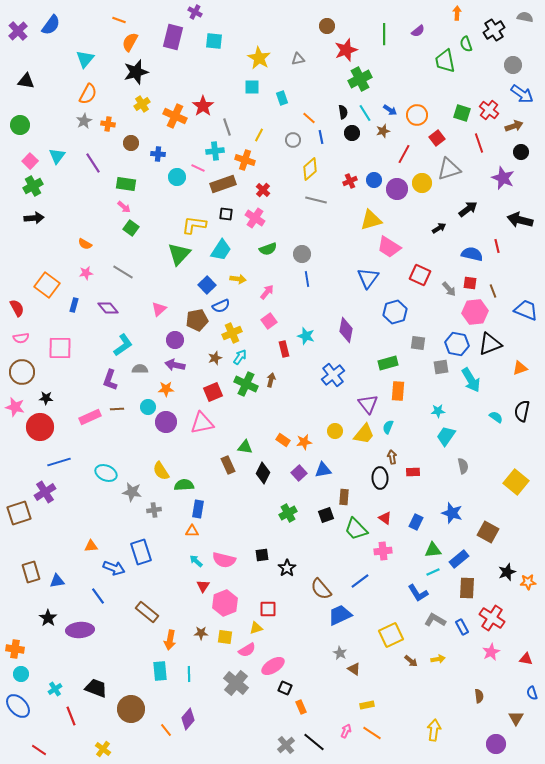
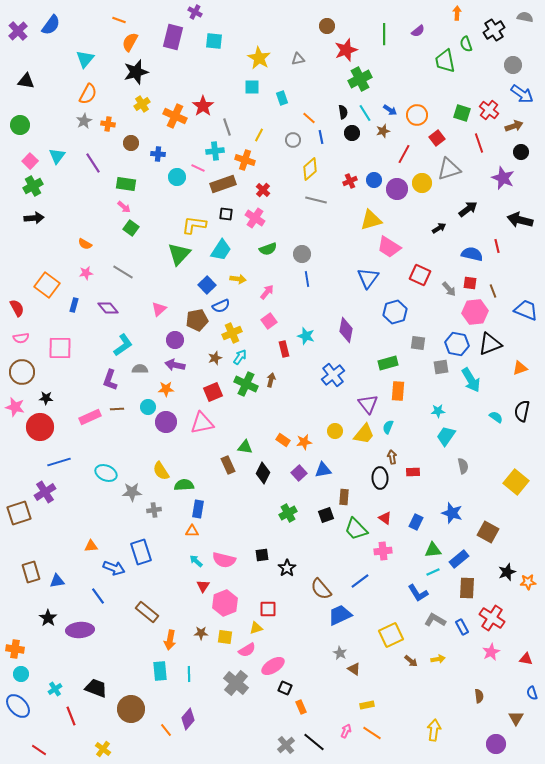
gray star at (132, 492): rotated 12 degrees counterclockwise
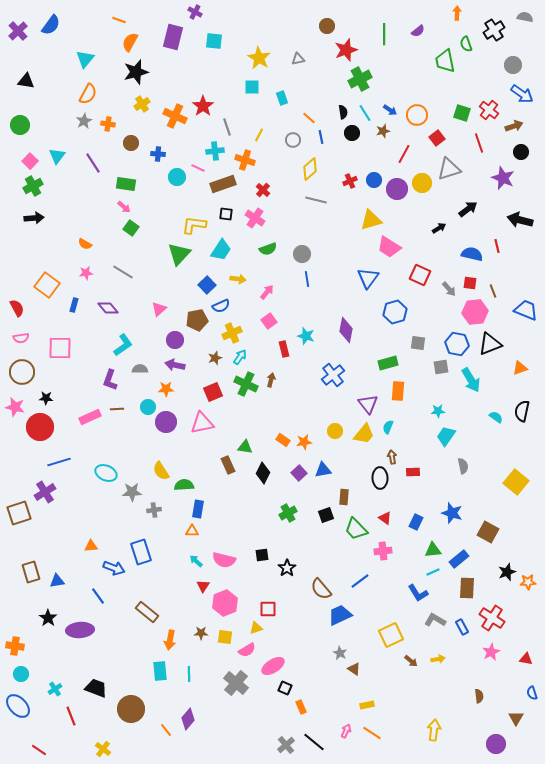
orange cross at (15, 649): moved 3 px up
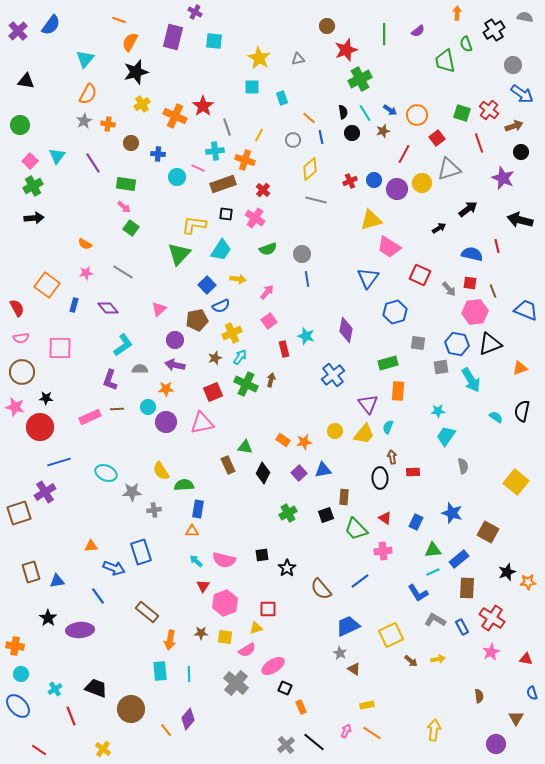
blue trapezoid at (340, 615): moved 8 px right, 11 px down
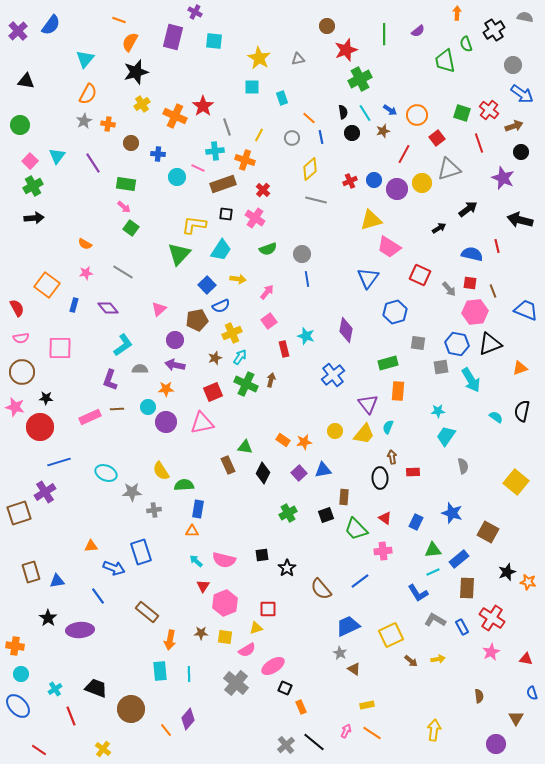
gray circle at (293, 140): moved 1 px left, 2 px up
orange star at (528, 582): rotated 14 degrees clockwise
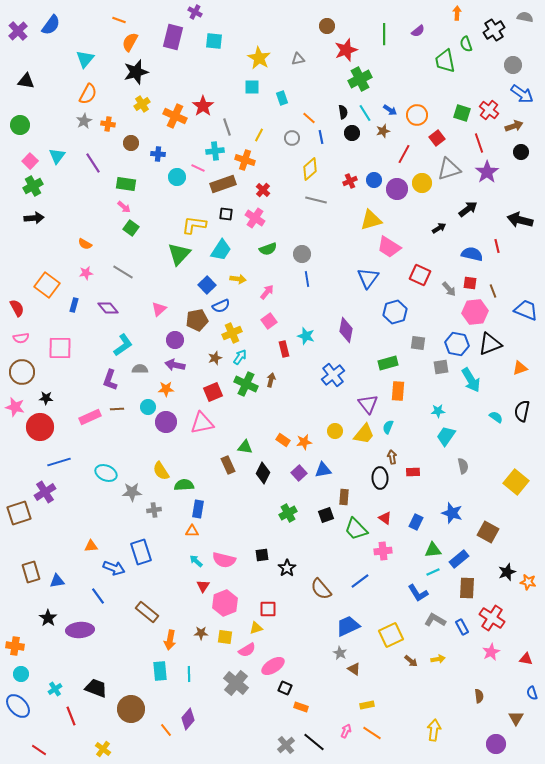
purple star at (503, 178): moved 16 px left, 6 px up; rotated 15 degrees clockwise
orange rectangle at (301, 707): rotated 48 degrees counterclockwise
